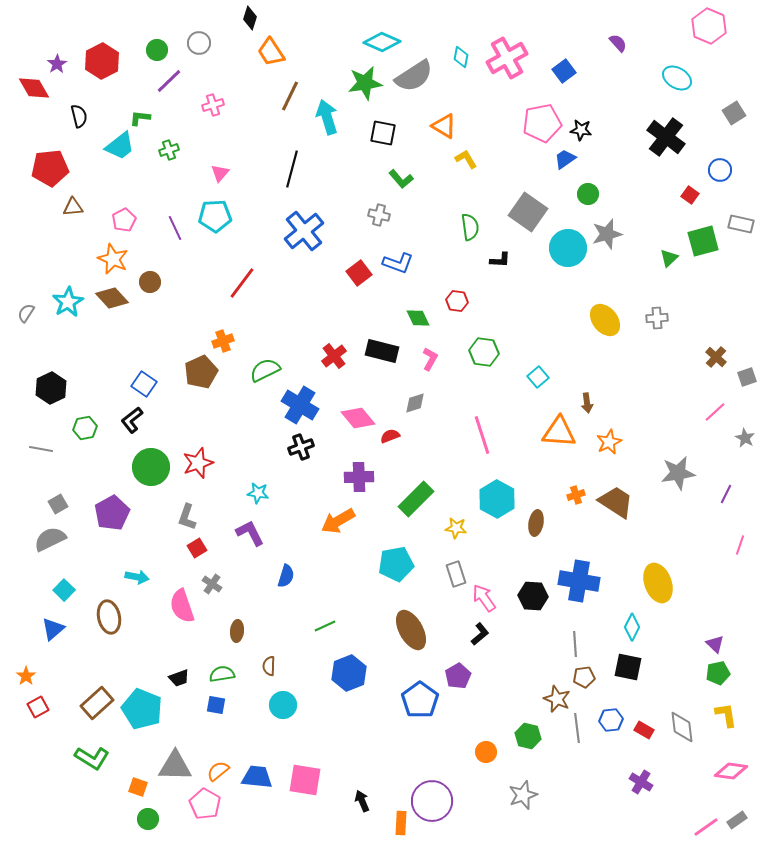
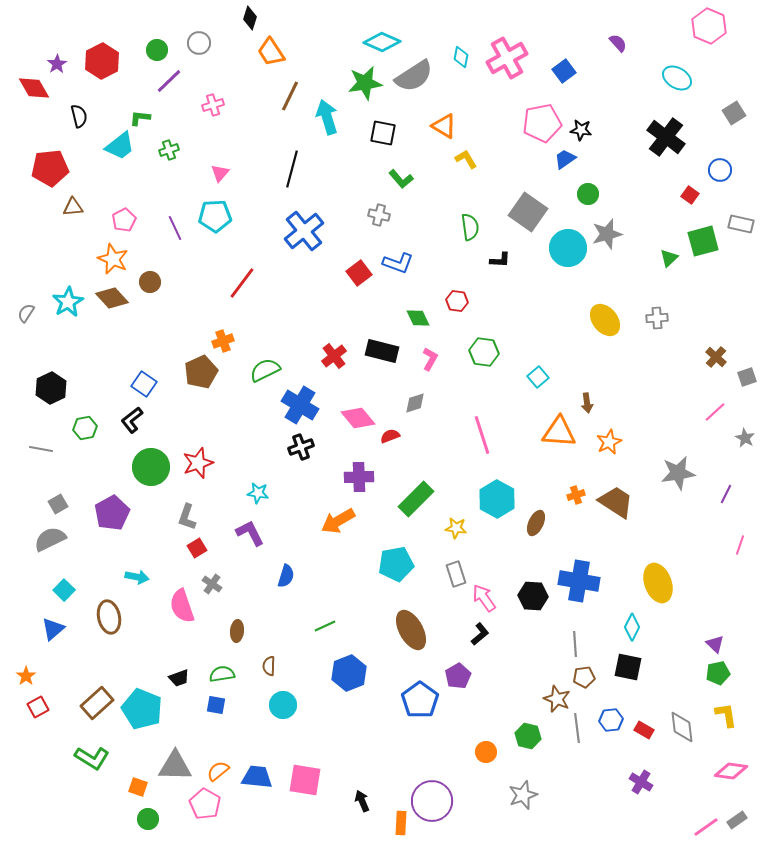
brown ellipse at (536, 523): rotated 15 degrees clockwise
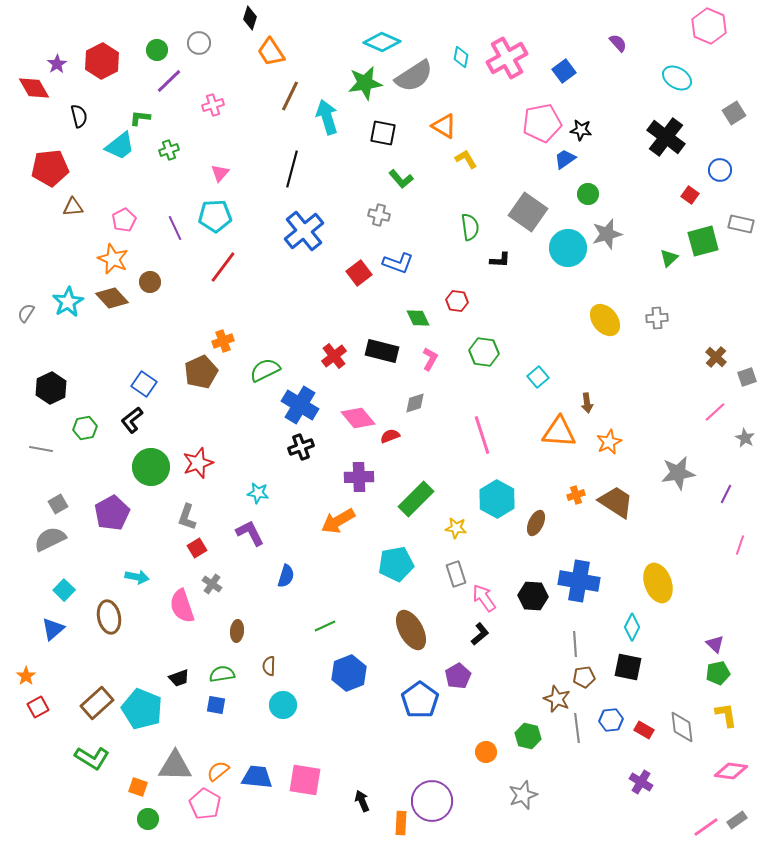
red line at (242, 283): moved 19 px left, 16 px up
